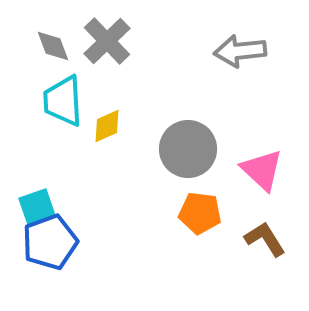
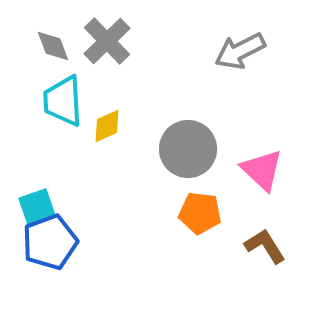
gray arrow: rotated 21 degrees counterclockwise
brown L-shape: moved 7 px down
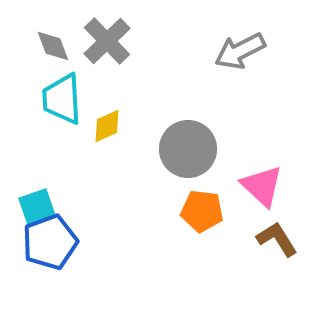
cyan trapezoid: moved 1 px left, 2 px up
pink triangle: moved 16 px down
orange pentagon: moved 2 px right, 2 px up
brown L-shape: moved 12 px right, 7 px up
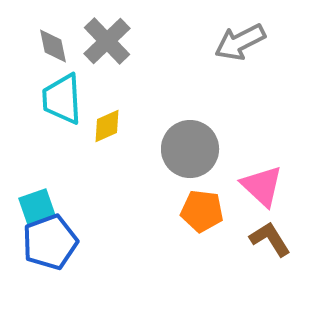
gray diamond: rotated 9 degrees clockwise
gray arrow: moved 9 px up
gray circle: moved 2 px right
brown L-shape: moved 7 px left
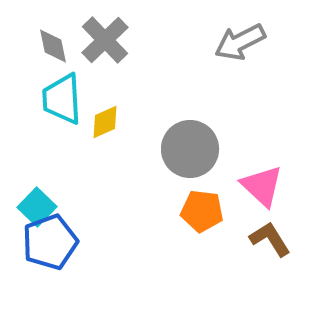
gray cross: moved 2 px left, 1 px up
yellow diamond: moved 2 px left, 4 px up
cyan square: rotated 27 degrees counterclockwise
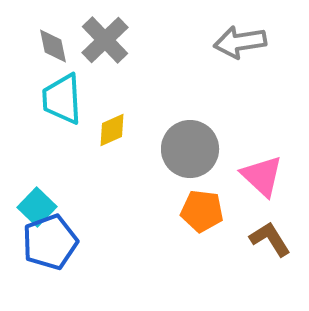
gray arrow: rotated 18 degrees clockwise
yellow diamond: moved 7 px right, 8 px down
pink triangle: moved 10 px up
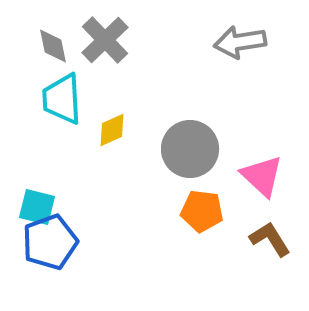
cyan square: rotated 30 degrees counterclockwise
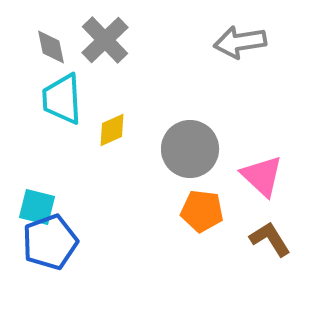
gray diamond: moved 2 px left, 1 px down
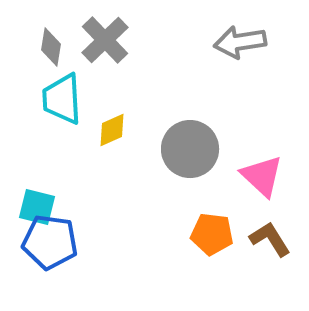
gray diamond: rotated 21 degrees clockwise
orange pentagon: moved 10 px right, 23 px down
blue pentagon: rotated 28 degrees clockwise
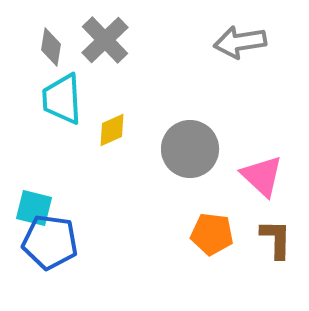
cyan square: moved 3 px left, 1 px down
brown L-shape: moved 6 px right; rotated 33 degrees clockwise
